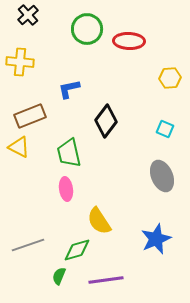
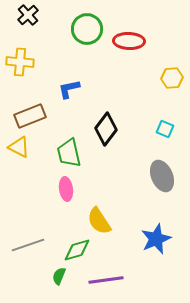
yellow hexagon: moved 2 px right
black diamond: moved 8 px down
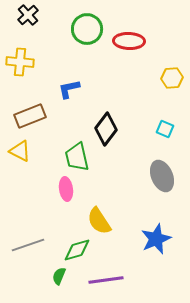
yellow triangle: moved 1 px right, 4 px down
green trapezoid: moved 8 px right, 4 px down
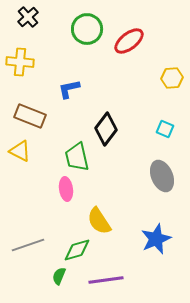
black cross: moved 2 px down
red ellipse: rotated 40 degrees counterclockwise
brown rectangle: rotated 44 degrees clockwise
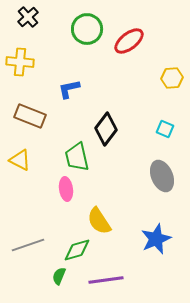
yellow triangle: moved 9 px down
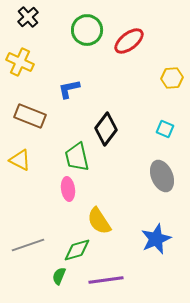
green circle: moved 1 px down
yellow cross: rotated 20 degrees clockwise
pink ellipse: moved 2 px right
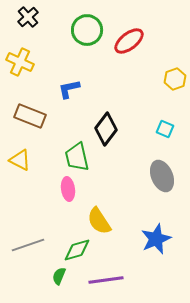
yellow hexagon: moved 3 px right, 1 px down; rotated 15 degrees counterclockwise
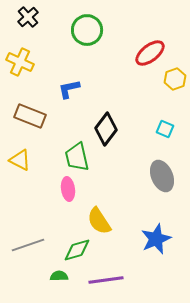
red ellipse: moved 21 px right, 12 px down
green semicircle: rotated 66 degrees clockwise
